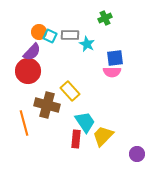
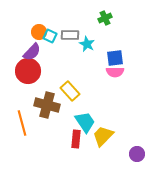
pink semicircle: moved 3 px right
orange line: moved 2 px left
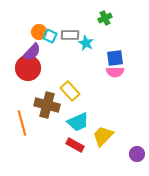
cyan star: moved 1 px left, 1 px up
red circle: moved 3 px up
cyan trapezoid: moved 7 px left; rotated 100 degrees clockwise
red rectangle: moved 1 px left, 6 px down; rotated 66 degrees counterclockwise
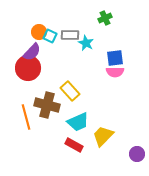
orange line: moved 4 px right, 6 px up
red rectangle: moved 1 px left
